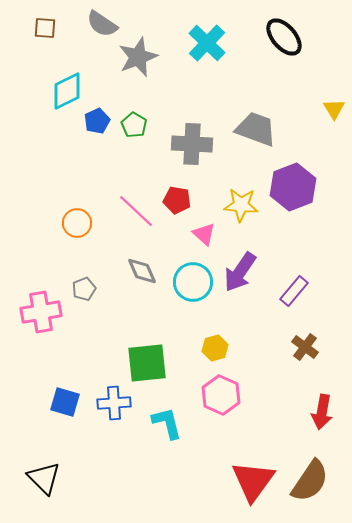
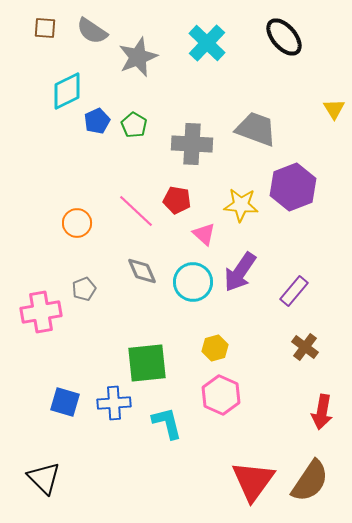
gray semicircle: moved 10 px left, 7 px down
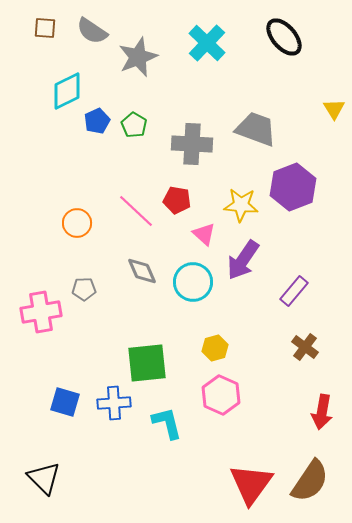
purple arrow: moved 3 px right, 12 px up
gray pentagon: rotated 20 degrees clockwise
red triangle: moved 2 px left, 3 px down
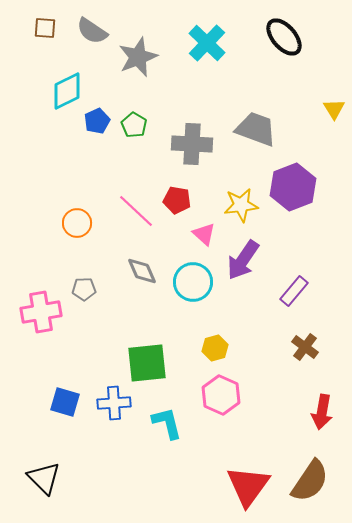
yellow star: rotated 12 degrees counterclockwise
red triangle: moved 3 px left, 2 px down
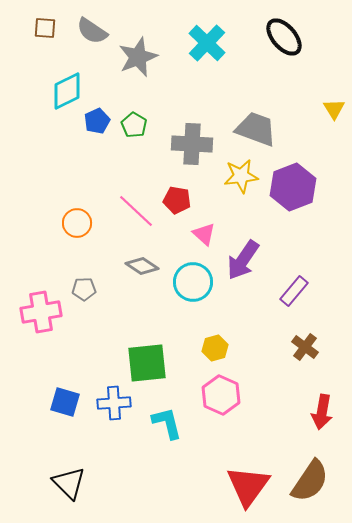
yellow star: moved 29 px up
gray diamond: moved 5 px up; rotated 32 degrees counterclockwise
black triangle: moved 25 px right, 5 px down
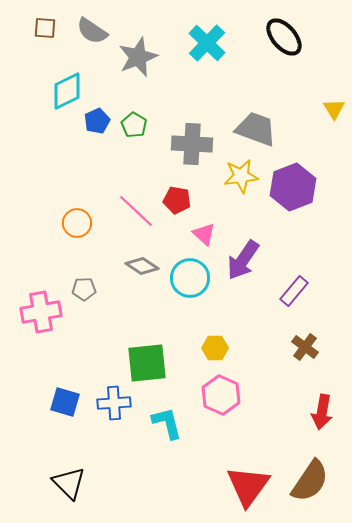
cyan circle: moved 3 px left, 4 px up
yellow hexagon: rotated 15 degrees clockwise
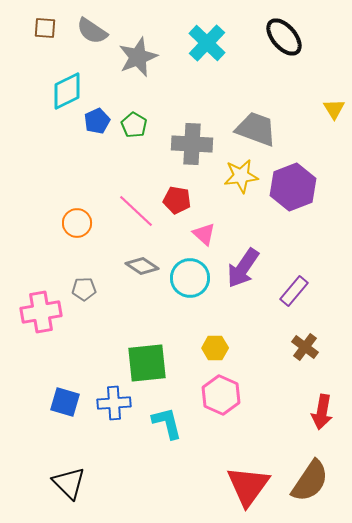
purple arrow: moved 8 px down
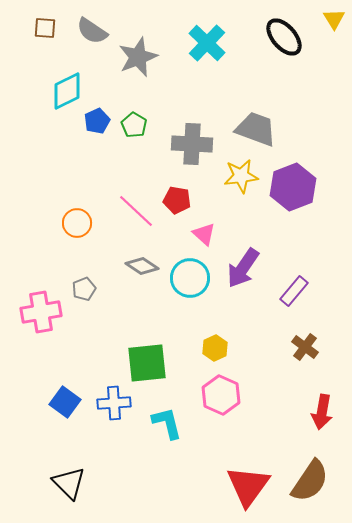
yellow triangle: moved 90 px up
gray pentagon: rotated 20 degrees counterclockwise
yellow hexagon: rotated 25 degrees counterclockwise
blue square: rotated 20 degrees clockwise
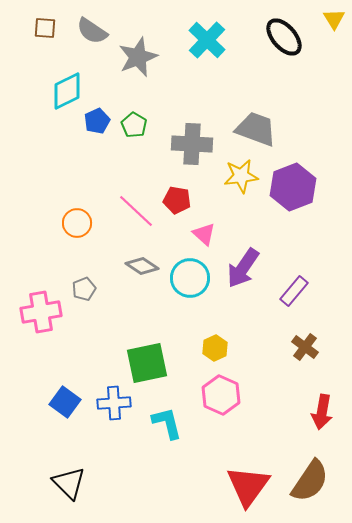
cyan cross: moved 3 px up
green square: rotated 6 degrees counterclockwise
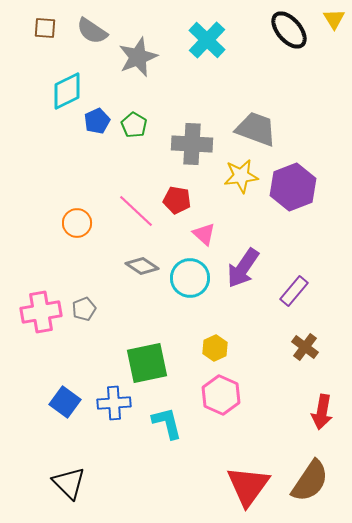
black ellipse: moved 5 px right, 7 px up
gray pentagon: moved 20 px down
